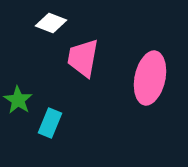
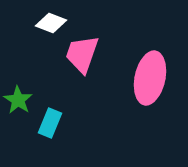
pink trapezoid: moved 1 px left, 4 px up; rotated 9 degrees clockwise
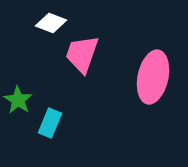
pink ellipse: moved 3 px right, 1 px up
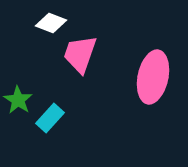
pink trapezoid: moved 2 px left
cyan rectangle: moved 5 px up; rotated 20 degrees clockwise
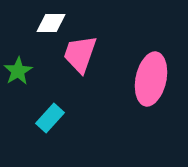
white diamond: rotated 20 degrees counterclockwise
pink ellipse: moved 2 px left, 2 px down
green star: moved 29 px up; rotated 8 degrees clockwise
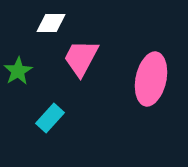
pink trapezoid: moved 1 px right, 4 px down; rotated 9 degrees clockwise
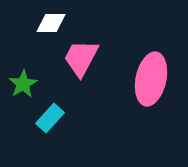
green star: moved 5 px right, 13 px down
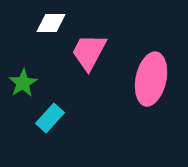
pink trapezoid: moved 8 px right, 6 px up
green star: moved 1 px up
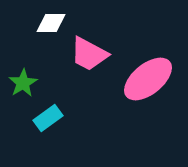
pink trapezoid: moved 2 px down; rotated 90 degrees counterclockwise
pink ellipse: moved 3 px left; rotated 39 degrees clockwise
cyan rectangle: moved 2 px left; rotated 12 degrees clockwise
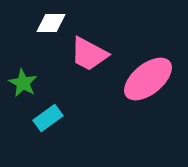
green star: rotated 12 degrees counterclockwise
